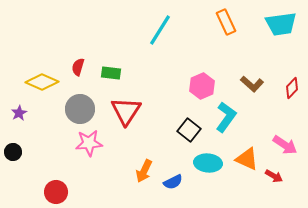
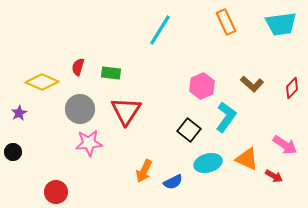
cyan ellipse: rotated 20 degrees counterclockwise
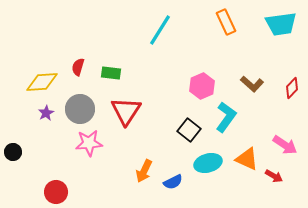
yellow diamond: rotated 28 degrees counterclockwise
purple star: moved 27 px right
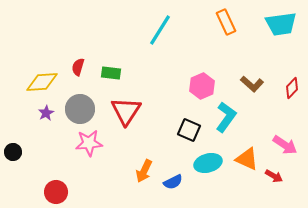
black square: rotated 15 degrees counterclockwise
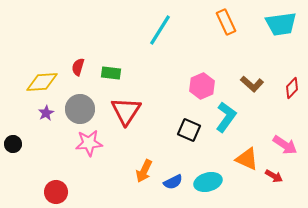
black circle: moved 8 px up
cyan ellipse: moved 19 px down
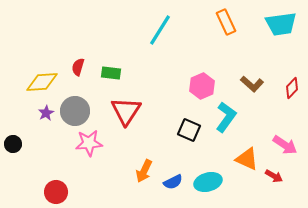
gray circle: moved 5 px left, 2 px down
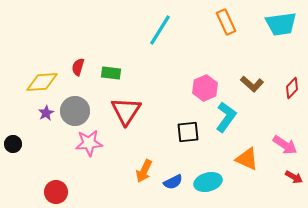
pink hexagon: moved 3 px right, 2 px down
black square: moved 1 px left, 2 px down; rotated 30 degrees counterclockwise
red arrow: moved 20 px right, 1 px down
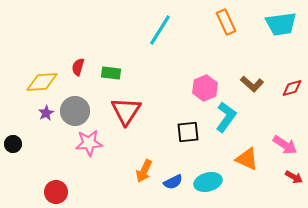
red diamond: rotated 30 degrees clockwise
